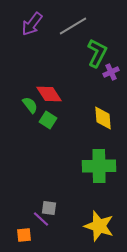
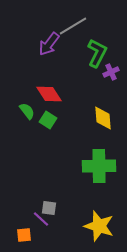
purple arrow: moved 17 px right, 20 px down
green semicircle: moved 3 px left, 6 px down
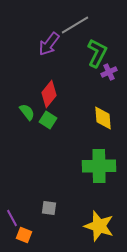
gray line: moved 2 px right, 1 px up
purple cross: moved 2 px left
red diamond: rotated 72 degrees clockwise
green semicircle: moved 1 px down
purple line: moved 29 px left, 1 px up; rotated 18 degrees clockwise
orange square: rotated 28 degrees clockwise
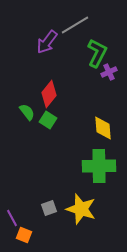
purple arrow: moved 2 px left, 2 px up
yellow diamond: moved 10 px down
gray square: rotated 28 degrees counterclockwise
yellow star: moved 18 px left, 17 px up
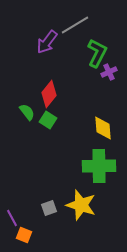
yellow star: moved 4 px up
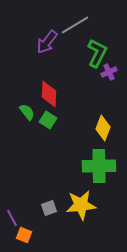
red diamond: rotated 36 degrees counterclockwise
yellow diamond: rotated 25 degrees clockwise
yellow star: rotated 24 degrees counterclockwise
